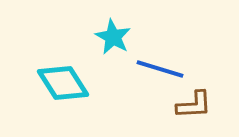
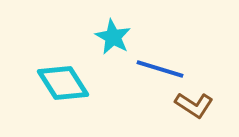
brown L-shape: rotated 36 degrees clockwise
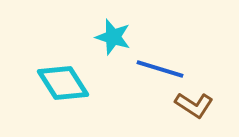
cyan star: rotated 12 degrees counterclockwise
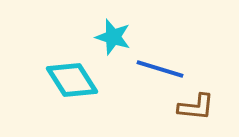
cyan diamond: moved 9 px right, 3 px up
brown L-shape: moved 2 px right, 2 px down; rotated 27 degrees counterclockwise
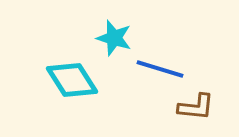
cyan star: moved 1 px right, 1 px down
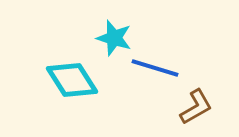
blue line: moved 5 px left, 1 px up
brown L-shape: rotated 36 degrees counterclockwise
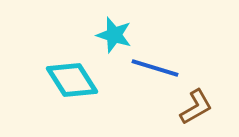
cyan star: moved 3 px up
